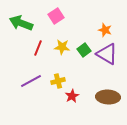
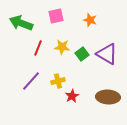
pink square: rotated 21 degrees clockwise
orange star: moved 15 px left, 10 px up
green square: moved 2 px left, 4 px down
purple line: rotated 20 degrees counterclockwise
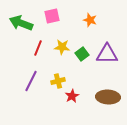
pink square: moved 4 px left
purple triangle: rotated 30 degrees counterclockwise
purple line: rotated 15 degrees counterclockwise
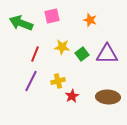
red line: moved 3 px left, 6 px down
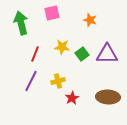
pink square: moved 3 px up
green arrow: rotated 55 degrees clockwise
red star: moved 2 px down
